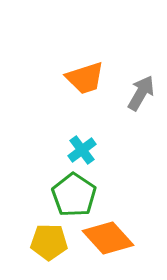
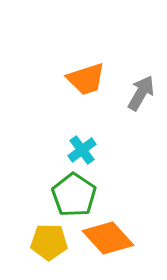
orange trapezoid: moved 1 px right, 1 px down
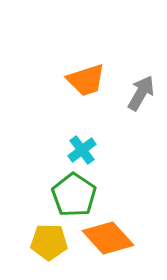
orange trapezoid: moved 1 px down
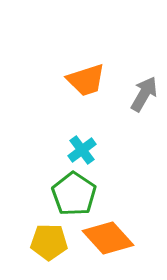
gray arrow: moved 3 px right, 1 px down
green pentagon: moved 1 px up
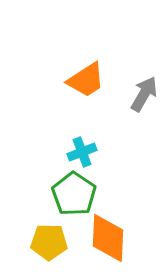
orange trapezoid: rotated 15 degrees counterclockwise
cyan cross: moved 2 px down; rotated 16 degrees clockwise
orange diamond: rotated 45 degrees clockwise
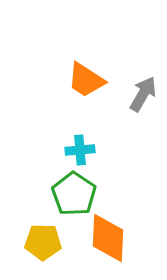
orange trapezoid: rotated 66 degrees clockwise
gray arrow: moved 1 px left
cyan cross: moved 2 px left, 2 px up; rotated 16 degrees clockwise
yellow pentagon: moved 6 px left
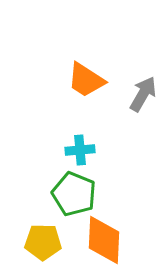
green pentagon: rotated 12 degrees counterclockwise
orange diamond: moved 4 px left, 2 px down
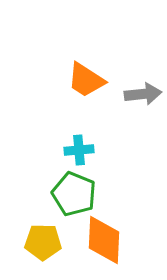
gray arrow: rotated 54 degrees clockwise
cyan cross: moved 1 px left
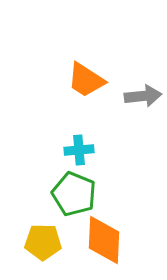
gray arrow: moved 2 px down
